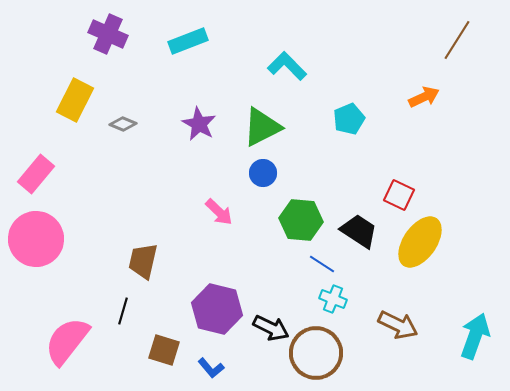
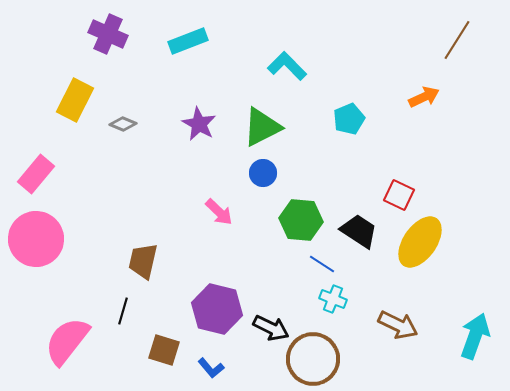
brown circle: moved 3 px left, 6 px down
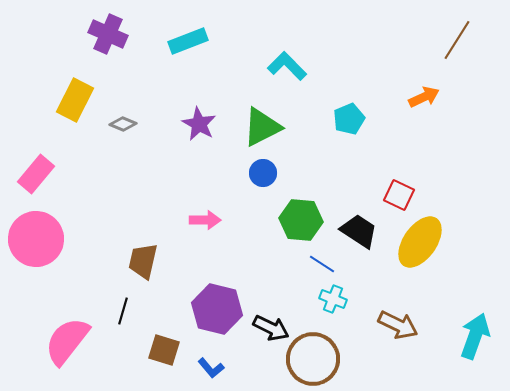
pink arrow: moved 14 px left, 8 px down; rotated 44 degrees counterclockwise
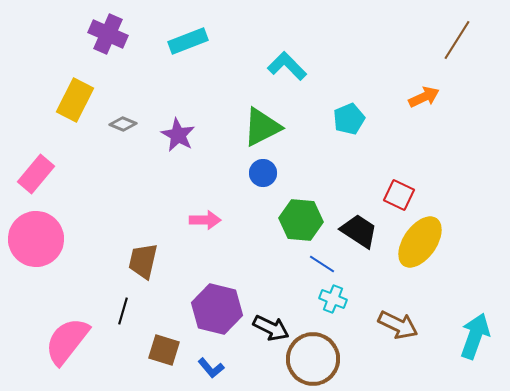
purple star: moved 21 px left, 11 px down
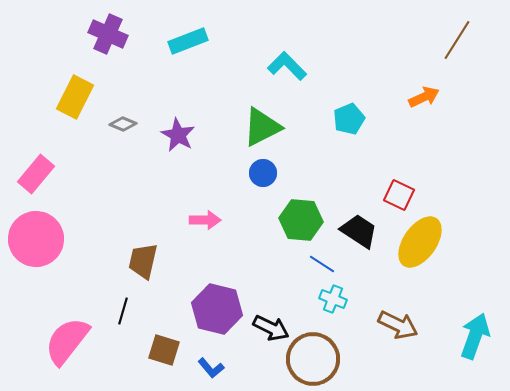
yellow rectangle: moved 3 px up
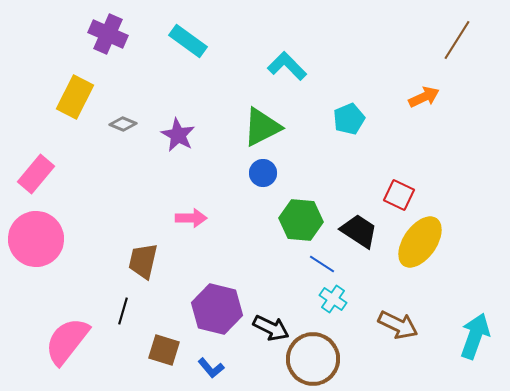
cyan rectangle: rotated 57 degrees clockwise
pink arrow: moved 14 px left, 2 px up
cyan cross: rotated 12 degrees clockwise
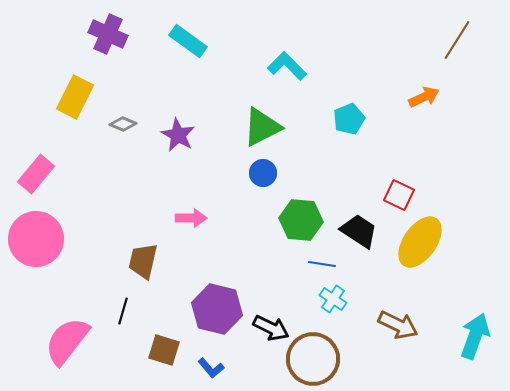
blue line: rotated 24 degrees counterclockwise
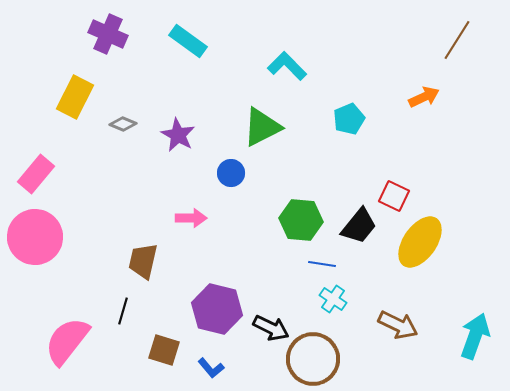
blue circle: moved 32 px left
red square: moved 5 px left, 1 px down
black trapezoid: moved 5 px up; rotated 96 degrees clockwise
pink circle: moved 1 px left, 2 px up
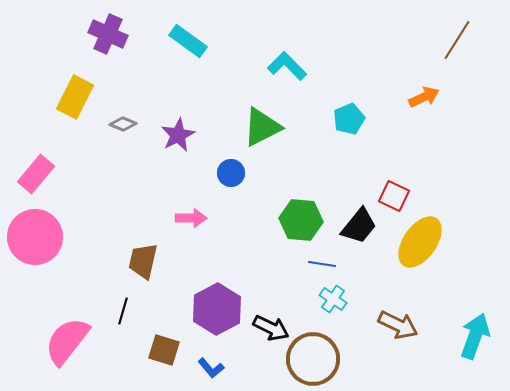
purple star: rotated 16 degrees clockwise
purple hexagon: rotated 18 degrees clockwise
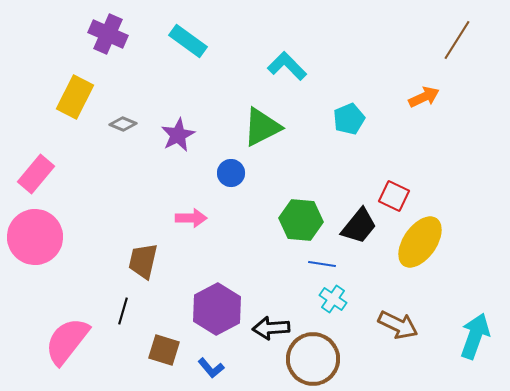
black arrow: rotated 150 degrees clockwise
